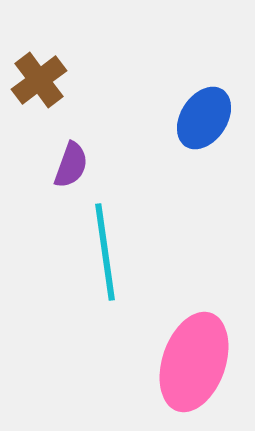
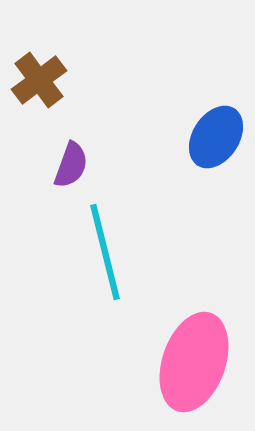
blue ellipse: moved 12 px right, 19 px down
cyan line: rotated 6 degrees counterclockwise
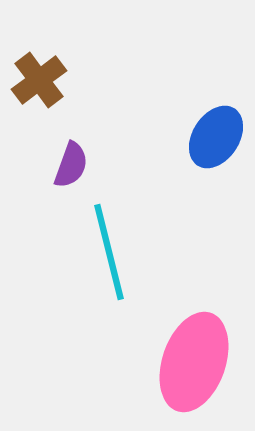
cyan line: moved 4 px right
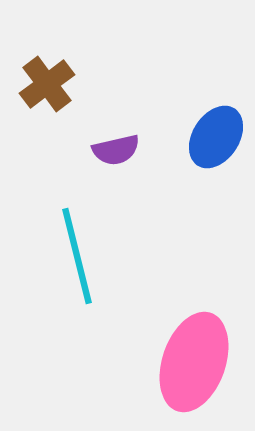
brown cross: moved 8 px right, 4 px down
purple semicircle: moved 45 px right, 15 px up; rotated 57 degrees clockwise
cyan line: moved 32 px left, 4 px down
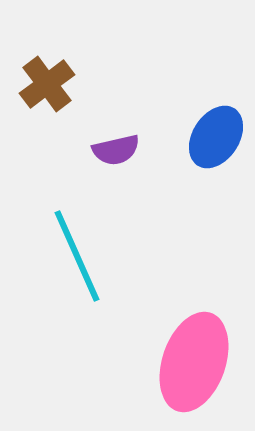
cyan line: rotated 10 degrees counterclockwise
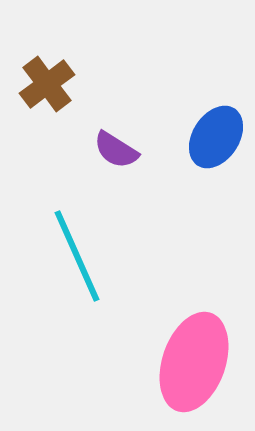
purple semicircle: rotated 45 degrees clockwise
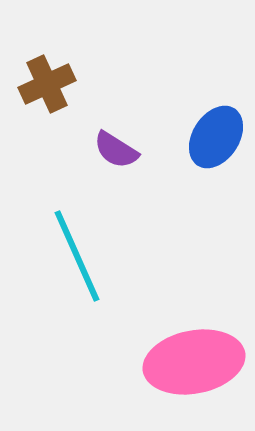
brown cross: rotated 12 degrees clockwise
pink ellipse: rotated 60 degrees clockwise
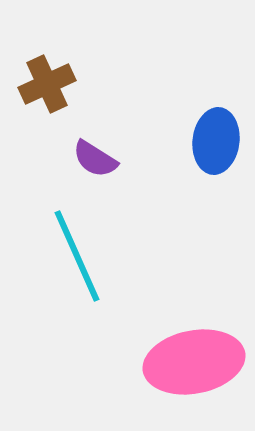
blue ellipse: moved 4 px down; rotated 26 degrees counterclockwise
purple semicircle: moved 21 px left, 9 px down
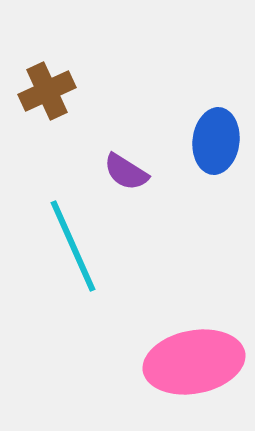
brown cross: moved 7 px down
purple semicircle: moved 31 px right, 13 px down
cyan line: moved 4 px left, 10 px up
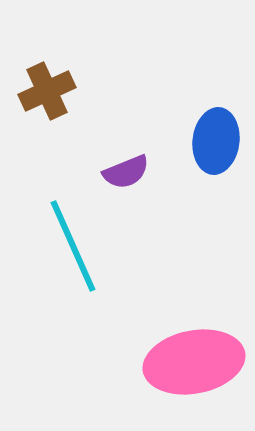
purple semicircle: rotated 54 degrees counterclockwise
